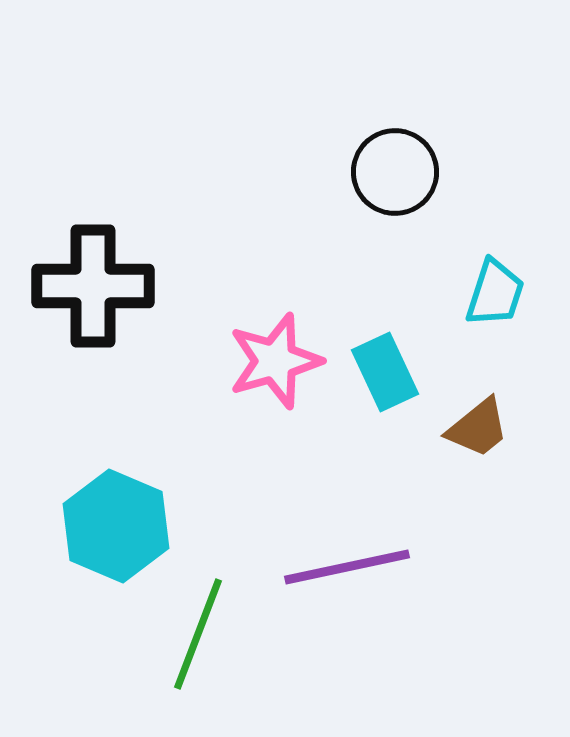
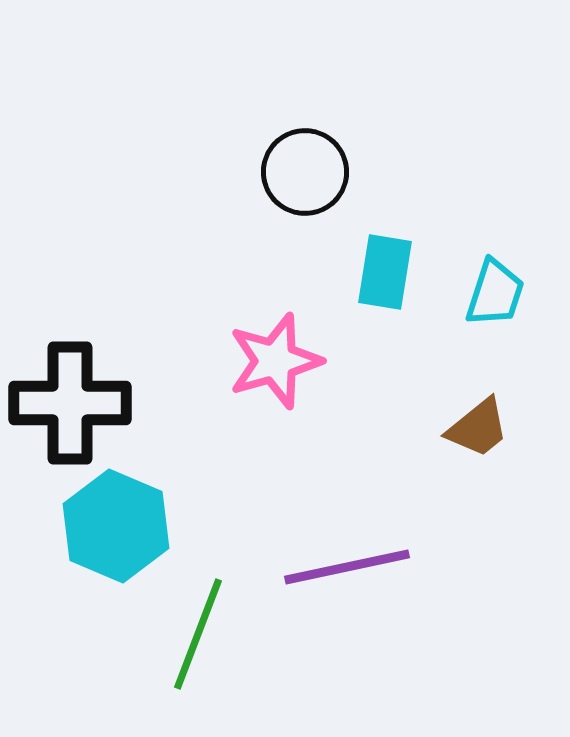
black circle: moved 90 px left
black cross: moved 23 px left, 117 px down
cyan rectangle: moved 100 px up; rotated 34 degrees clockwise
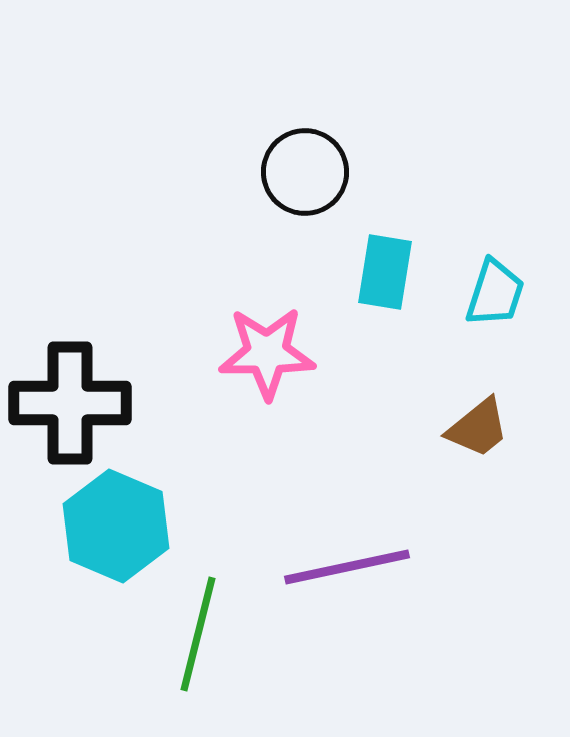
pink star: moved 8 px left, 8 px up; rotated 16 degrees clockwise
green line: rotated 7 degrees counterclockwise
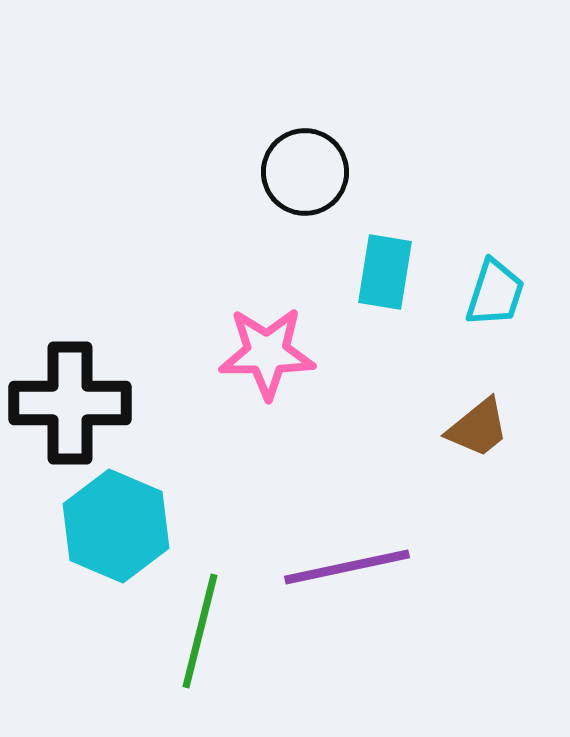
green line: moved 2 px right, 3 px up
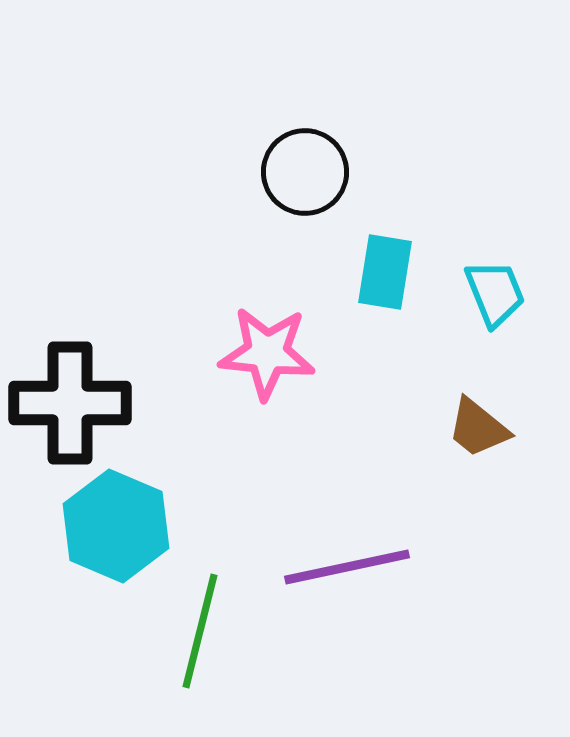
cyan trapezoid: rotated 40 degrees counterclockwise
pink star: rotated 6 degrees clockwise
brown trapezoid: rotated 78 degrees clockwise
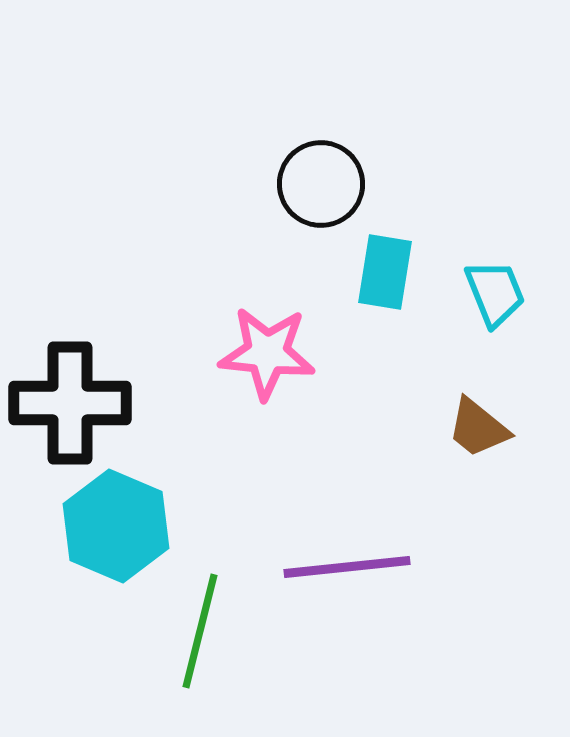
black circle: moved 16 px right, 12 px down
purple line: rotated 6 degrees clockwise
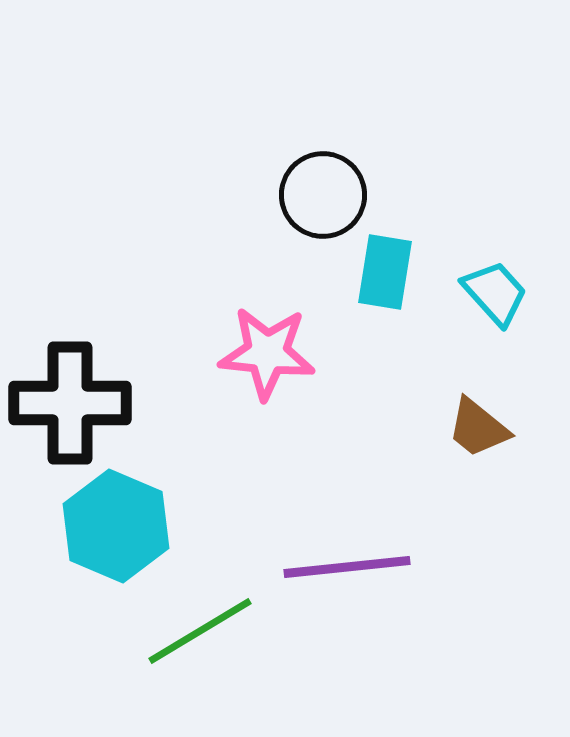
black circle: moved 2 px right, 11 px down
cyan trapezoid: rotated 20 degrees counterclockwise
green line: rotated 45 degrees clockwise
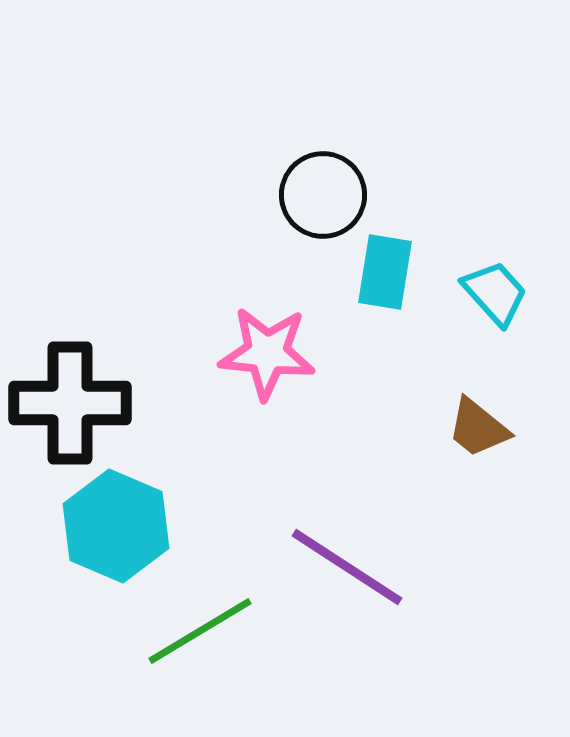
purple line: rotated 39 degrees clockwise
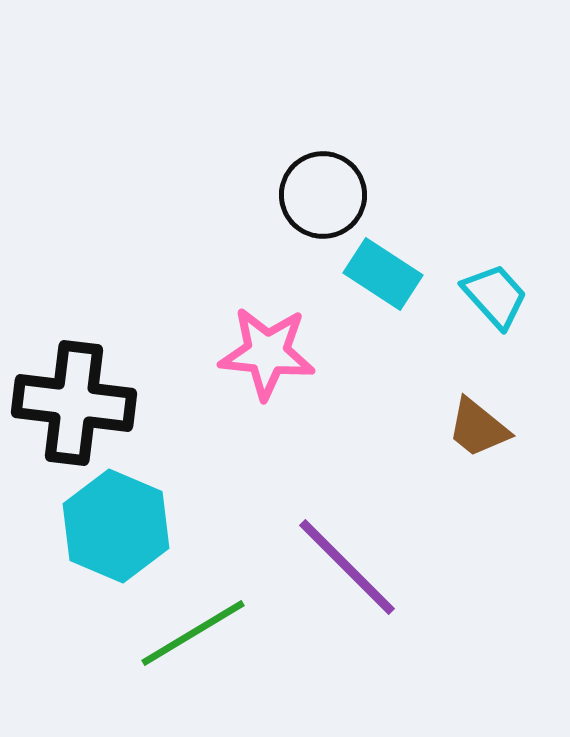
cyan rectangle: moved 2 px left, 2 px down; rotated 66 degrees counterclockwise
cyan trapezoid: moved 3 px down
black cross: moved 4 px right; rotated 7 degrees clockwise
purple line: rotated 12 degrees clockwise
green line: moved 7 px left, 2 px down
